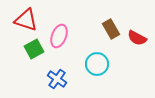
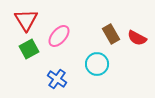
red triangle: rotated 40 degrees clockwise
brown rectangle: moved 5 px down
pink ellipse: rotated 20 degrees clockwise
green square: moved 5 px left
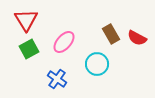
pink ellipse: moved 5 px right, 6 px down
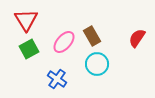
brown rectangle: moved 19 px left, 2 px down
red semicircle: rotated 96 degrees clockwise
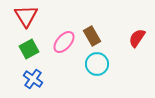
red triangle: moved 4 px up
blue cross: moved 24 px left
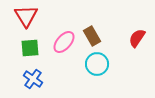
green square: moved 1 px right, 1 px up; rotated 24 degrees clockwise
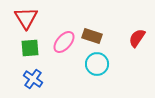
red triangle: moved 2 px down
brown rectangle: rotated 42 degrees counterclockwise
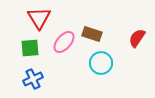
red triangle: moved 13 px right
brown rectangle: moved 2 px up
cyan circle: moved 4 px right, 1 px up
blue cross: rotated 30 degrees clockwise
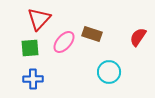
red triangle: moved 1 px down; rotated 15 degrees clockwise
red semicircle: moved 1 px right, 1 px up
cyan circle: moved 8 px right, 9 px down
blue cross: rotated 24 degrees clockwise
